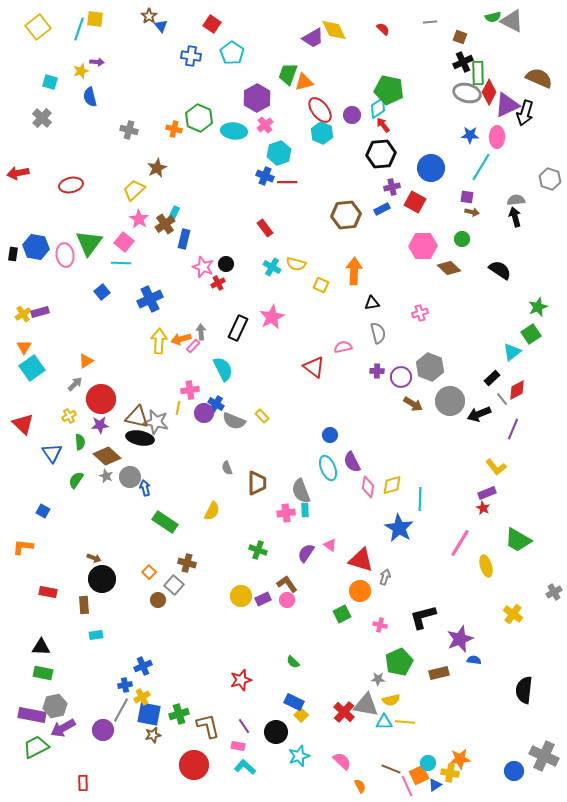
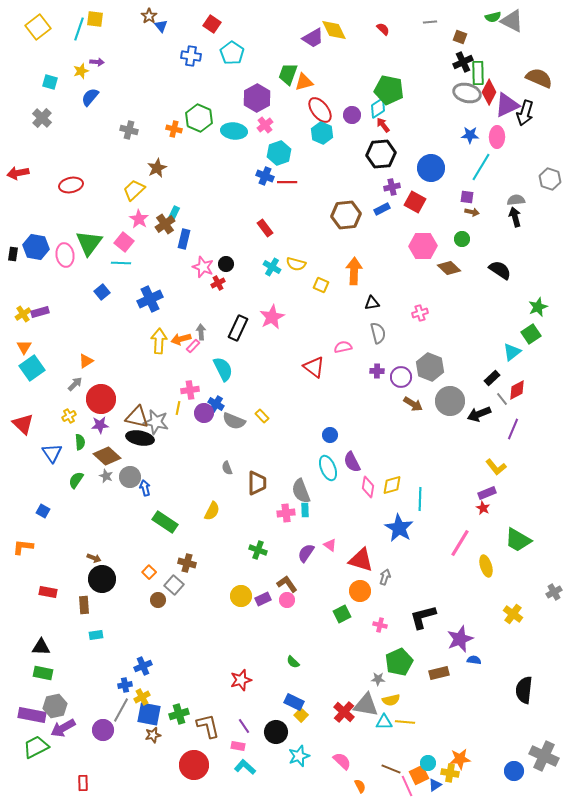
blue semicircle at (90, 97): rotated 54 degrees clockwise
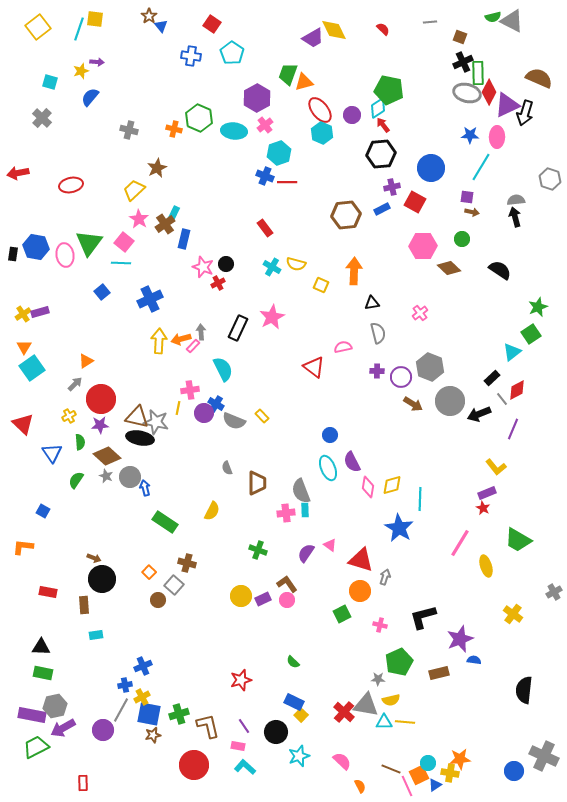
pink cross at (420, 313): rotated 21 degrees counterclockwise
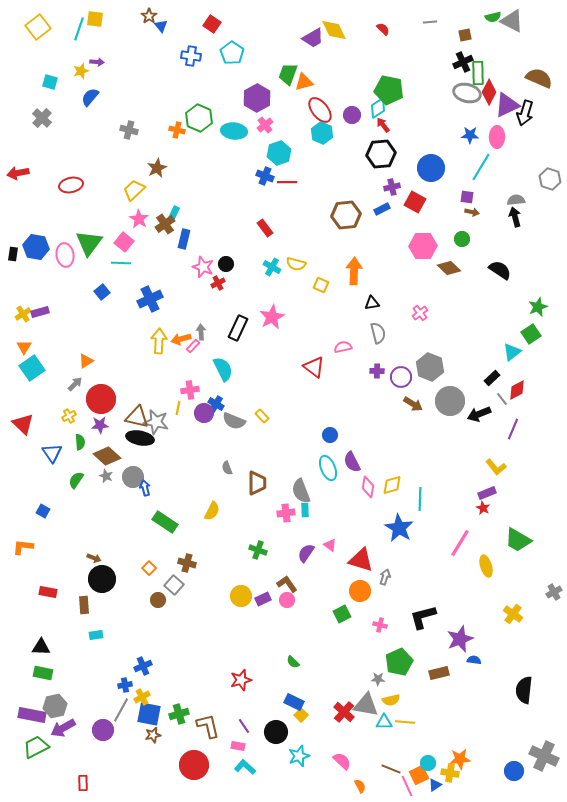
brown square at (460, 37): moved 5 px right, 2 px up; rotated 32 degrees counterclockwise
orange cross at (174, 129): moved 3 px right, 1 px down
gray circle at (130, 477): moved 3 px right
orange square at (149, 572): moved 4 px up
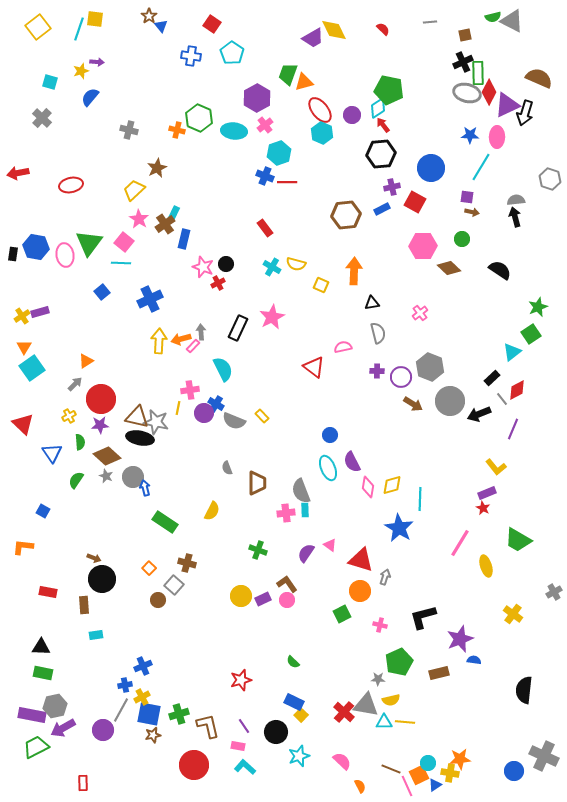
yellow cross at (23, 314): moved 1 px left, 2 px down
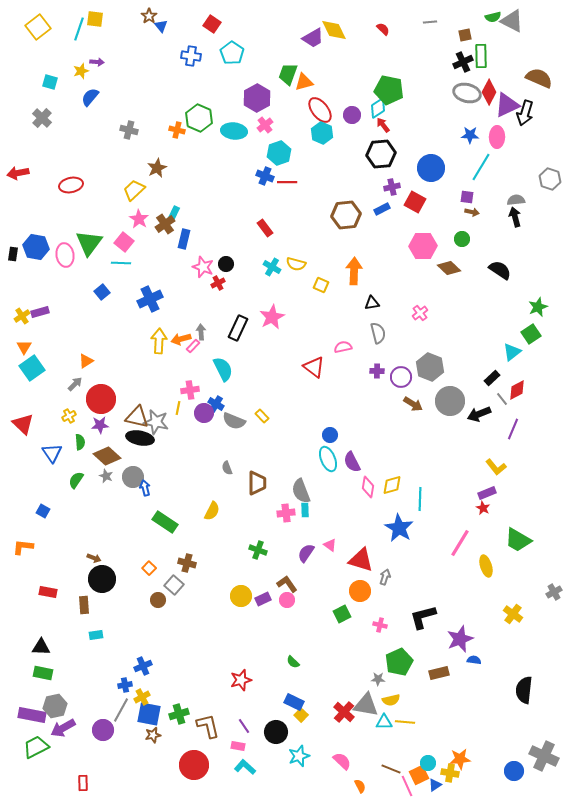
green rectangle at (478, 73): moved 3 px right, 17 px up
cyan ellipse at (328, 468): moved 9 px up
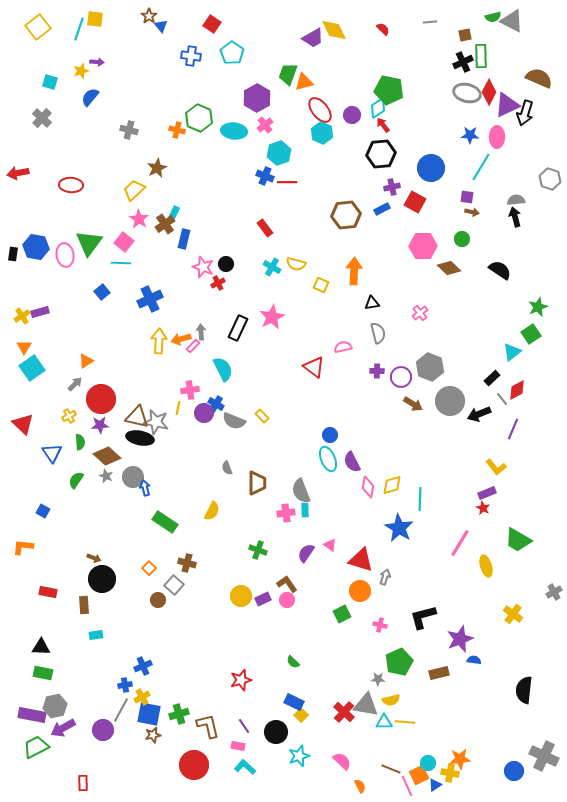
red ellipse at (71, 185): rotated 15 degrees clockwise
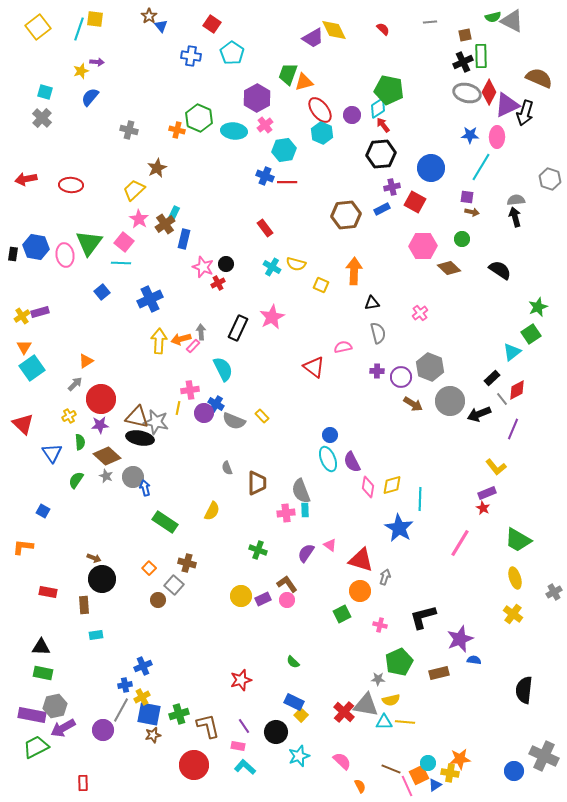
cyan square at (50, 82): moved 5 px left, 10 px down
cyan hexagon at (279, 153): moved 5 px right, 3 px up; rotated 10 degrees clockwise
red arrow at (18, 173): moved 8 px right, 6 px down
yellow ellipse at (486, 566): moved 29 px right, 12 px down
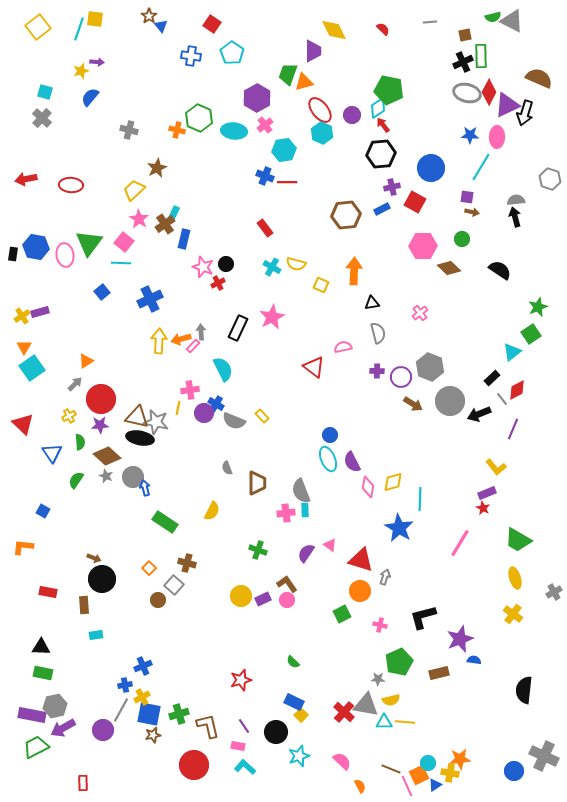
purple trapezoid at (313, 38): moved 13 px down; rotated 60 degrees counterclockwise
yellow diamond at (392, 485): moved 1 px right, 3 px up
